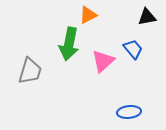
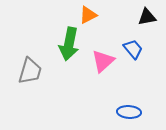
blue ellipse: rotated 10 degrees clockwise
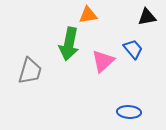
orange triangle: rotated 18 degrees clockwise
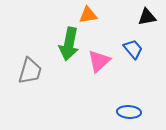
pink triangle: moved 4 px left
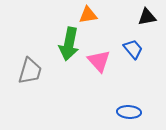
pink triangle: rotated 30 degrees counterclockwise
